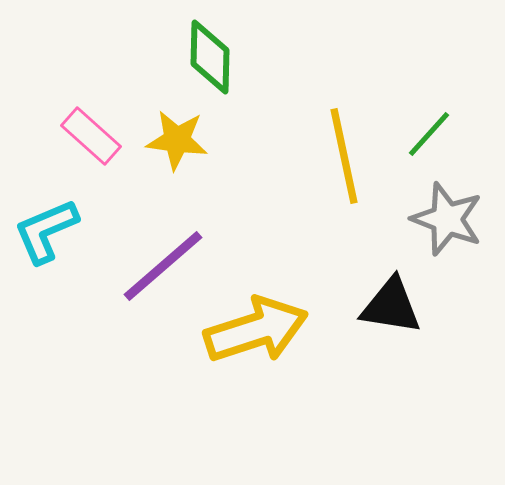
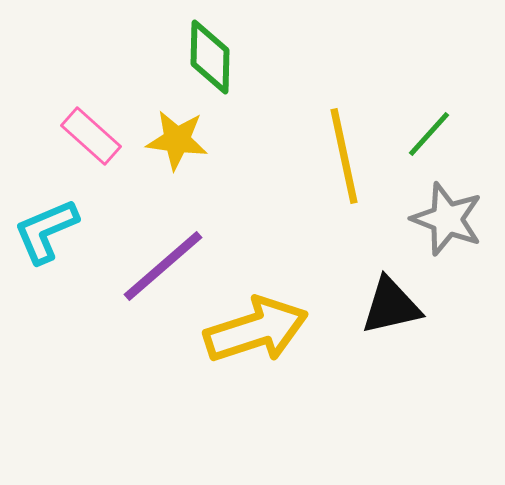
black triangle: rotated 22 degrees counterclockwise
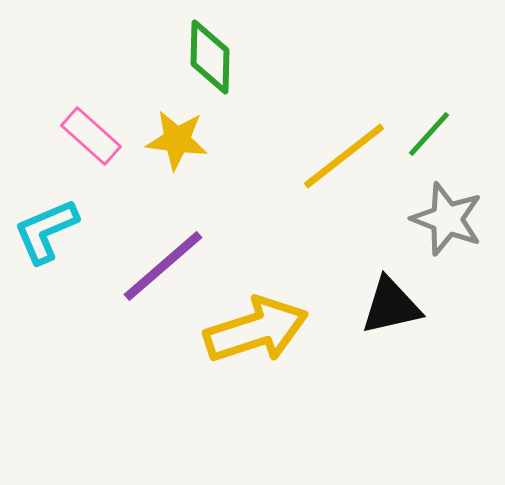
yellow line: rotated 64 degrees clockwise
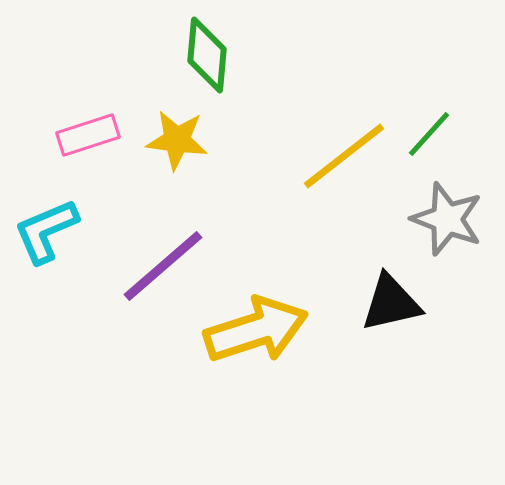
green diamond: moved 3 px left, 2 px up; rotated 4 degrees clockwise
pink rectangle: moved 3 px left, 1 px up; rotated 60 degrees counterclockwise
black triangle: moved 3 px up
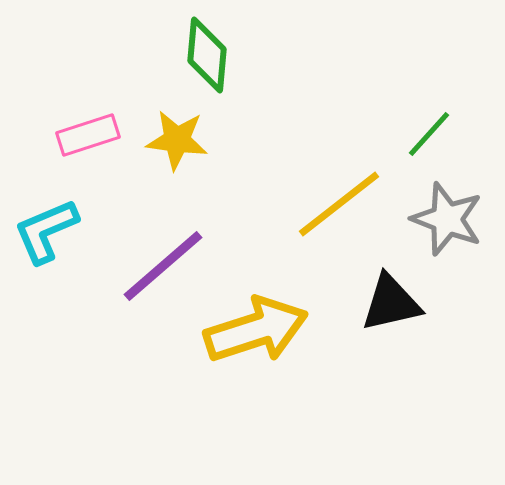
yellow line: moved 5 px left, 48 px down
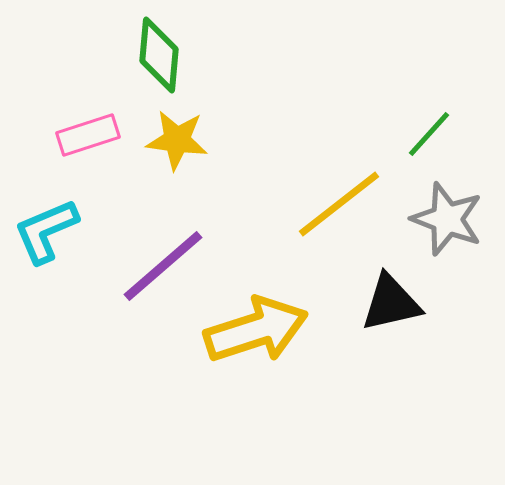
green diamond: moved 48 px left
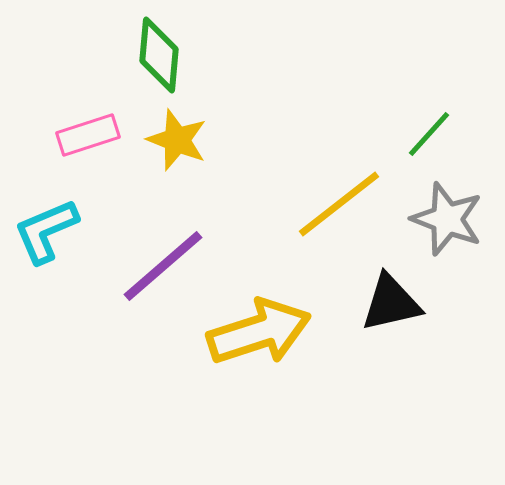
yellow star: rotated 14 degrees clockwise
yellow arrow: moved 3 px right, 2 px down
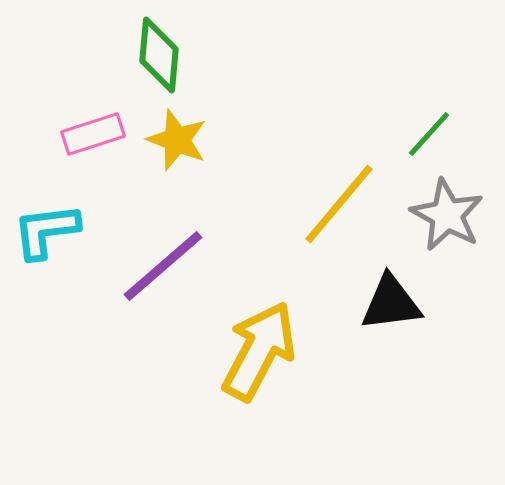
pink rectangle: moved 5 px right, 1 px up
yellow line: rotated 12 degrees counterclockwise
gray star: moved 4 px up; rotated 8 degrees clockwise
cyan L-shape: rotated 16 degrees clockwise
black triangle: rotated 6 degrees clockwise
yellow arrow: moved 19 px down; rotated 44 degrees counterclockwise
